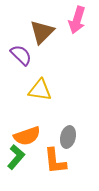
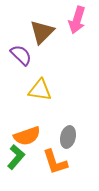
orange L-shape: moved 1 px down; rotated 12 degrees counterclockwise
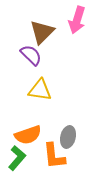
purple semicircle: moved 10 px right
orange semicircle: moved 1 px right, 1 px up
green L-shape: moved 1 px right, 1 px down
orange L-shape: moved 1 px left, 6 px up; rotated 12 degrees clockwise
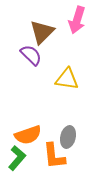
yellow triangle: moved 27 px right, 11 px up
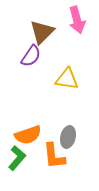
pink arrow: rotated 32 degrees counterclockwise
purple semicircle: moved 1 px down; rotated 80 degrees clockwise
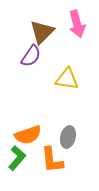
pink arrow: moved 4 px down
orange L-shape: moved 2 px left, 4 px down
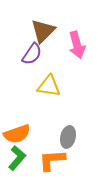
pink arrow: moved 21 px down
brown triangle: moved 1 px right, 1 px up
purple semicircle: moved 1 px right, 2 px up
yellow triangle: moved 18 px left, 7 px down
orange semicircle: moved 11 px left, 1 px up
orange L-shape: rotated 92 degrees clockwise
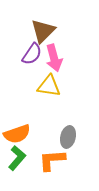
pink arrow: moved 23 px left, 13 px down
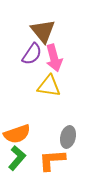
brown triangle: rotated 24 degrees counterclockwise
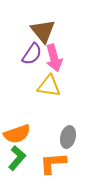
orange L-shape: moved 1 px right, 3 px down
